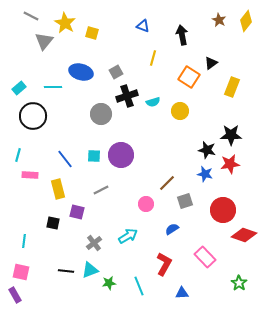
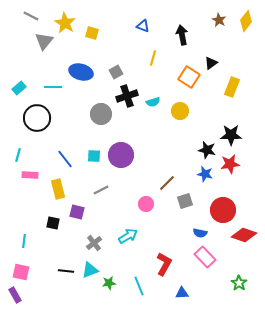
black circle at (33, 116): moved 4 px right, 2 px down
blue semicircle at (172, 229): moved 28 px right, 4 px down; rotated 136 degrees counterclockwise
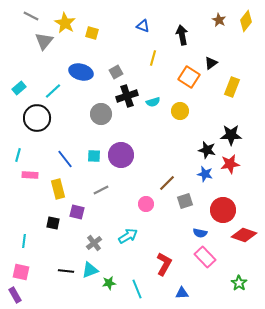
cyan line at (53, 87): moved 4 px down; rotated 42 degrees counterclockwise
cyan line at (139, 286): moved 2 px left, 3 px down
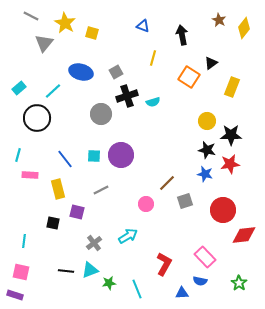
yellow diamond at (246, 21): moved 2 px left, 7 px down
gray triangle at (44, 41): moved 2 px down
yellow circle at (180, 111): moved 27 px right, 10 px down
blue semicircle at (200, 233): moved 48 px down
red diamond at (244, 235): rotated 25 degrees counterclockwise
purple rectangle at (15, 295): rotated 42 degrees counterclockwise
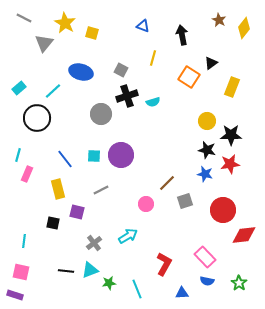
gray line at (31, 16): moved 7 px left, 2 px down
gray square at (116, 72): moved 5 px right, 2 px up; rotated 32 degrees counterclockwise
pink rectangle at (30, 175): moved 3 px left, 1 px up; rotated 70 degrees counterclockwise
blue semicircle at (200, 281): moved 7 px right
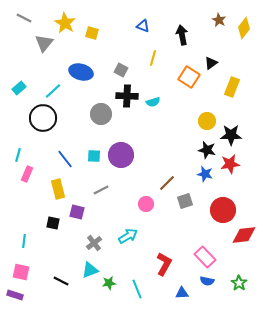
black cross at (127, 96): rotated 20 degrees clockwise
black circle at (37, 118): moved 6 px right
black line at (66, 271): moved 5 px left, 10 px down; rotated 21 degrees clockwise
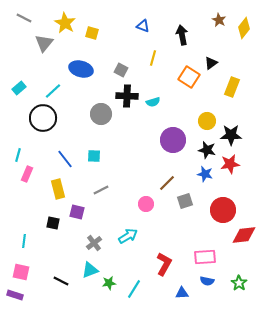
blue ellipse at (81, 72): moved 3 px up
purple circle at (121, 155): moved 52 px right, 15 px up
pink rectangle at (205, 257): rotated 50 degrees counterclockwise
cyan line at (137, 289): moved 3 px left; rotated 54 degrees clockwise
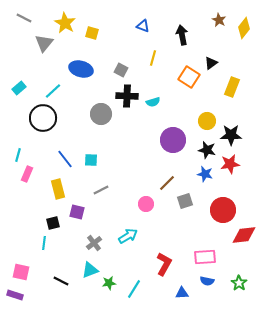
cyan square at (94, 156): moved 3 px left, 4 px down
black square at (53, 223): rotated 24 degrees counterclockwise
cyan line at (24, 241): moved 20 px right, 2 px down
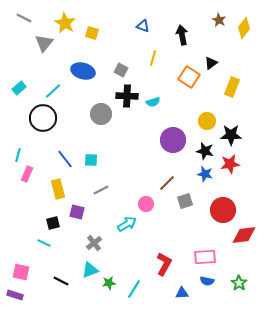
blue ellipse at (81, 69): moved 2 px right, 2 px down
black star at (207, 150): moved 2 px left, 1 px down
cyan arrow at (128, 236): moved 1 px left, 12 px up
cyan line at (44, 243): rotated 72 degrees counterclockwise
